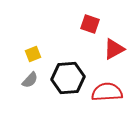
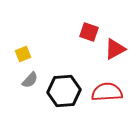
red square: moved 1 px left, 8 px down
red triangle: moved 1 px right
yellow square: moved 10 px left
black hexagon: moved 4 px left, 13 px down
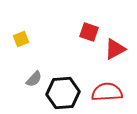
yellow square: moved 2 px left, 15 px up
gray semicircle: moved 4 px right, 1 px up
black hexagon: moved 1 px left, 2 px down
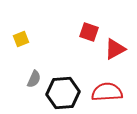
gray semicircle: rotated 18 degrees counterclockwise
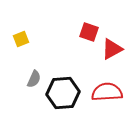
red triangle: moved 3 px left
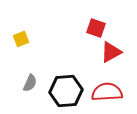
red square: moved 7 px right, 4 px up
red triangle: moved 1 px left, 3 px down
gray semicircle: moved 4 px left, 4 px down
black hexagon: moved 3 px right, 2 px up
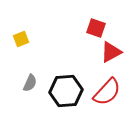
red semicircle: rotated 136 degrees clockwise
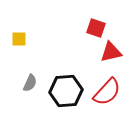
yellow square: moved 2 px left; rotated 21 degrees clockwise
red triangle: rotated 15 degrees clockwise
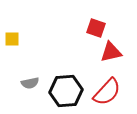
yellow square: moved 7 px left
gray semicircle: rotated 54 degrees clockwise
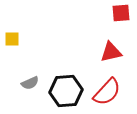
red square: moved 25 px right, 15 px up; rotated 24 degrees counterclockwise
gray semicircle: rotated 12 degrees counterclockwise
